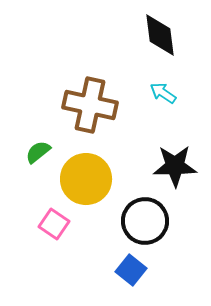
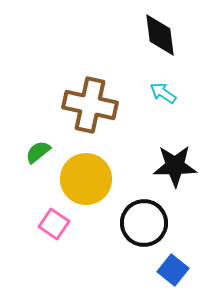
black circle: moved 1 px left, 2 px down
blue square: moved 42 px right
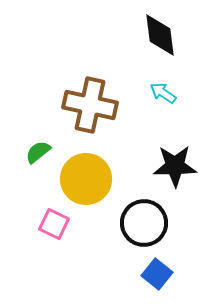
pink square: rotated 8 degrees counterclockwise
blue square: moved 16 px left, 4 px down
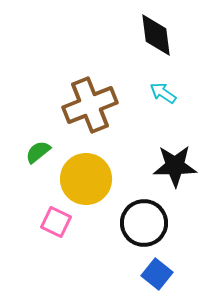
black diamond: moved 4 px left
brown cross: rotated 34 degrees counterclockwise
pink square: moved 2 px right, 2 px up
